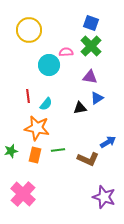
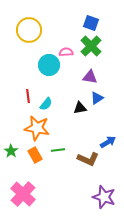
green star: rotated 24 degrees counterclockwise
orange rectangle: rotated 42 degrees counterclockwise
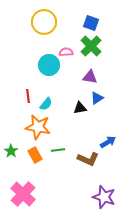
yellow circle: moved 15 px right, 8 px up
orange star: moved 1 px right, 1 px up
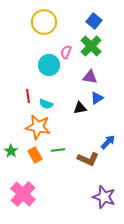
blue square: moved 3 px right, 2 px up; rotated 21 degrees clockwise
pink semicircle: rotated 64 degrees counterclockwise
cyan semicircle: rotated 72 degrees clockwise
blue arrow: rotated 14 degrees counterclockwise
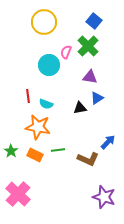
green cross: moved 3 px left
orange rectangle: rotated 35 degrees counterclockwise
pink cross: moved 5 px left
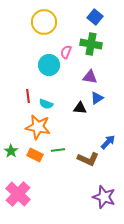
blue square: moved 1 px right, 4 px up
green cross: moved 3 px right, 2 px up; rotated 35 degrees counterclockwise
black triangle: rotated 16 degrees clockwise
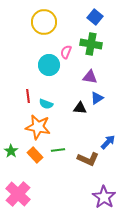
orange rectangle: rotated 21 degrees clockwise
purple star: rotated 15 degrees clockwise
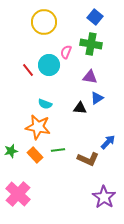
red line: moved 26 px up; rotated 32 degrees counterclockwise
cyan semicircle: moved 1 px left
green star: rotated 24 degrees clockwise
